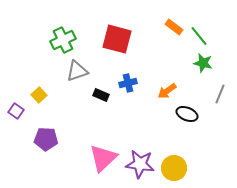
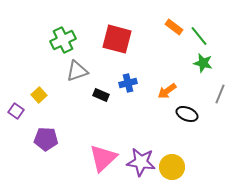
purple star: moved 1 px right, 2 px up
yellow circle: moved 2 px left, 1 px up
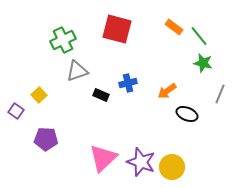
red square: moved 10 px up
purple star: rotated 12 degrees clockwise
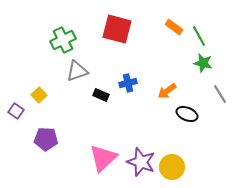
green line: rotated 10 degrees clockwise
gray line: rotated 54 degrees counterclockwise
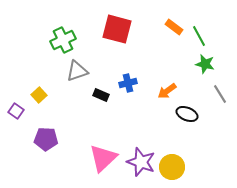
green star: moved 2 px right, 1 px down
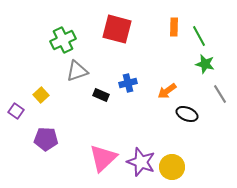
orange rectangle: rotated 54 degrees clockwise
yellow square: moved 2 px right
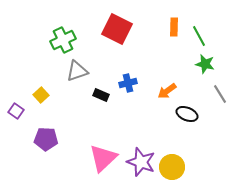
red square: rotated 12 degrees clockwise
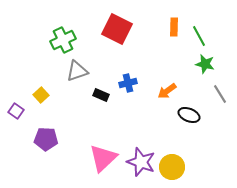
black ellipse: moved 2 px right, 1 px down
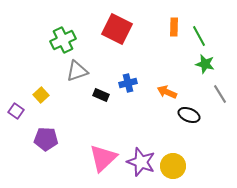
orange arrow: moved 1 px down; rotated 60 degrees clockwise
yellow circle: moved 1 px right, 1 px up
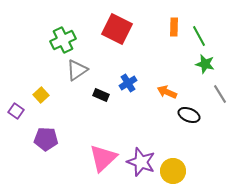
gray triangle: moved 1 px up; rotated 15 degrees counterclockwise
blue cross: rotated 18 degrees counterclockwise
yellow circle: moved 5 px down
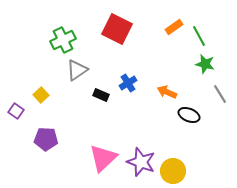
orange rectangle: rotated 54 degrees clockwise
